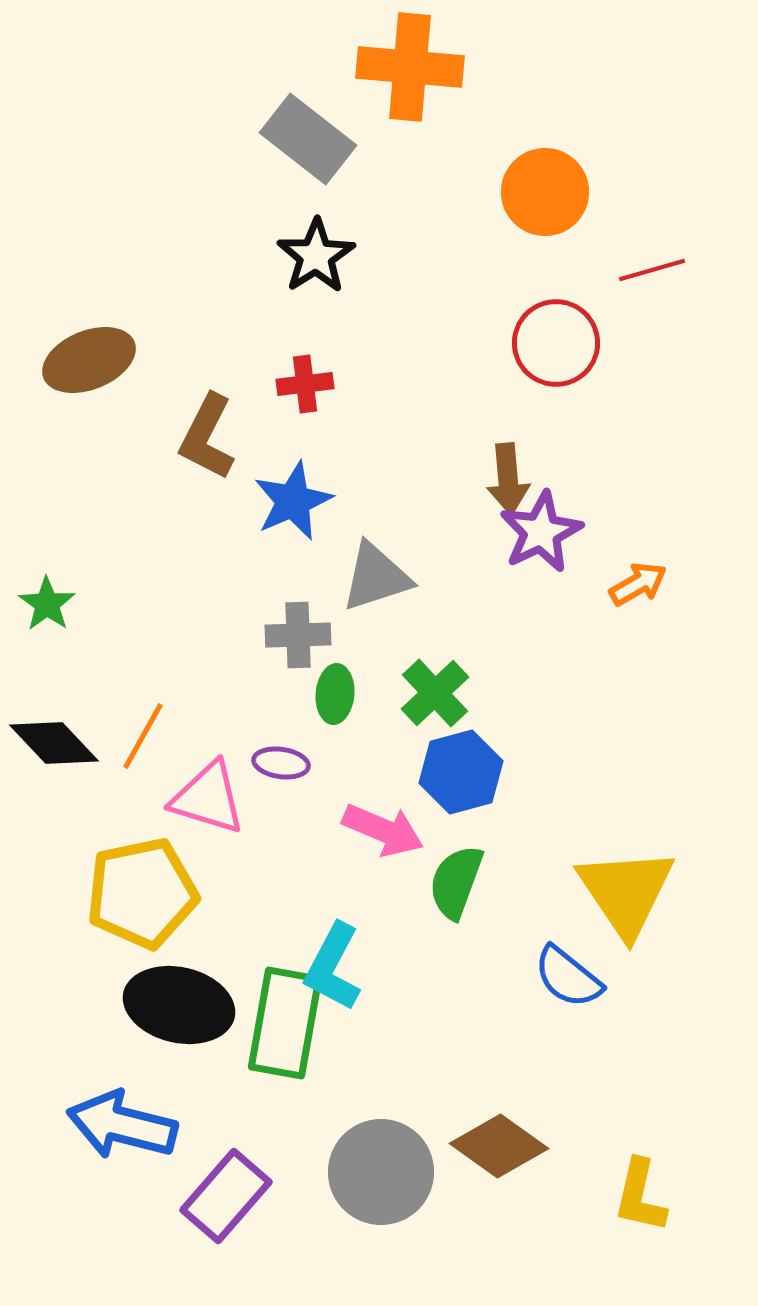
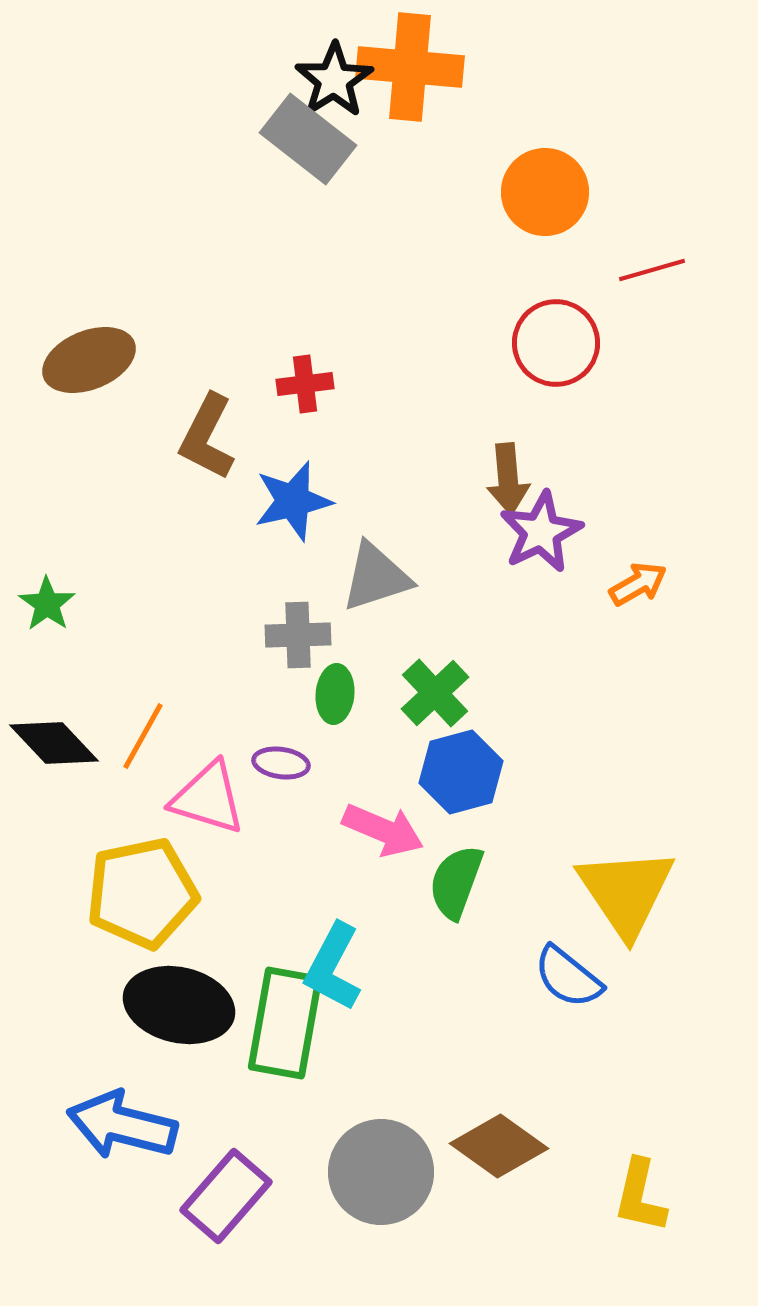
black star: moved 18 px right, 176 px up
blue star: rotated 10 degrees clockwise
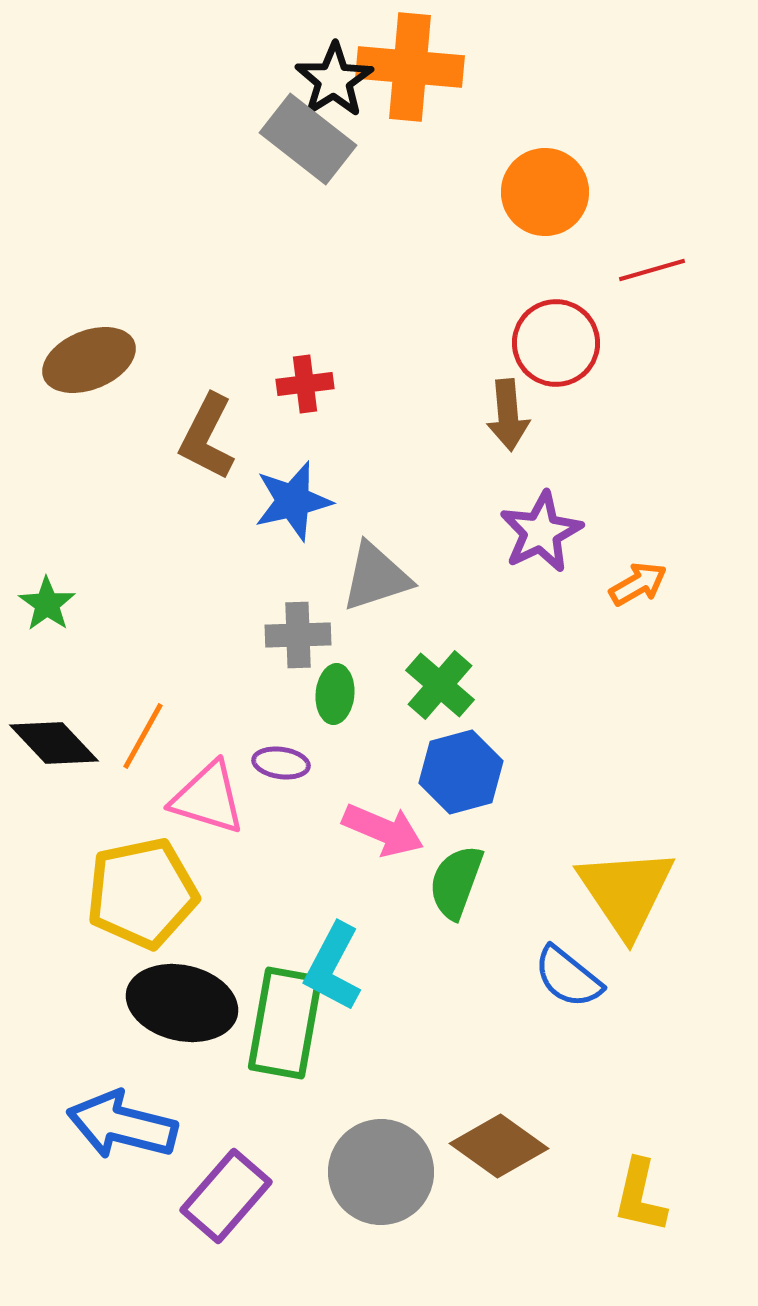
brown arrow: moved 64 px up
green cross: moved 5 px right, 8 px up; rotated 6 degrees counterclockwise
black ellipse: moved 3 px right, 2 px up
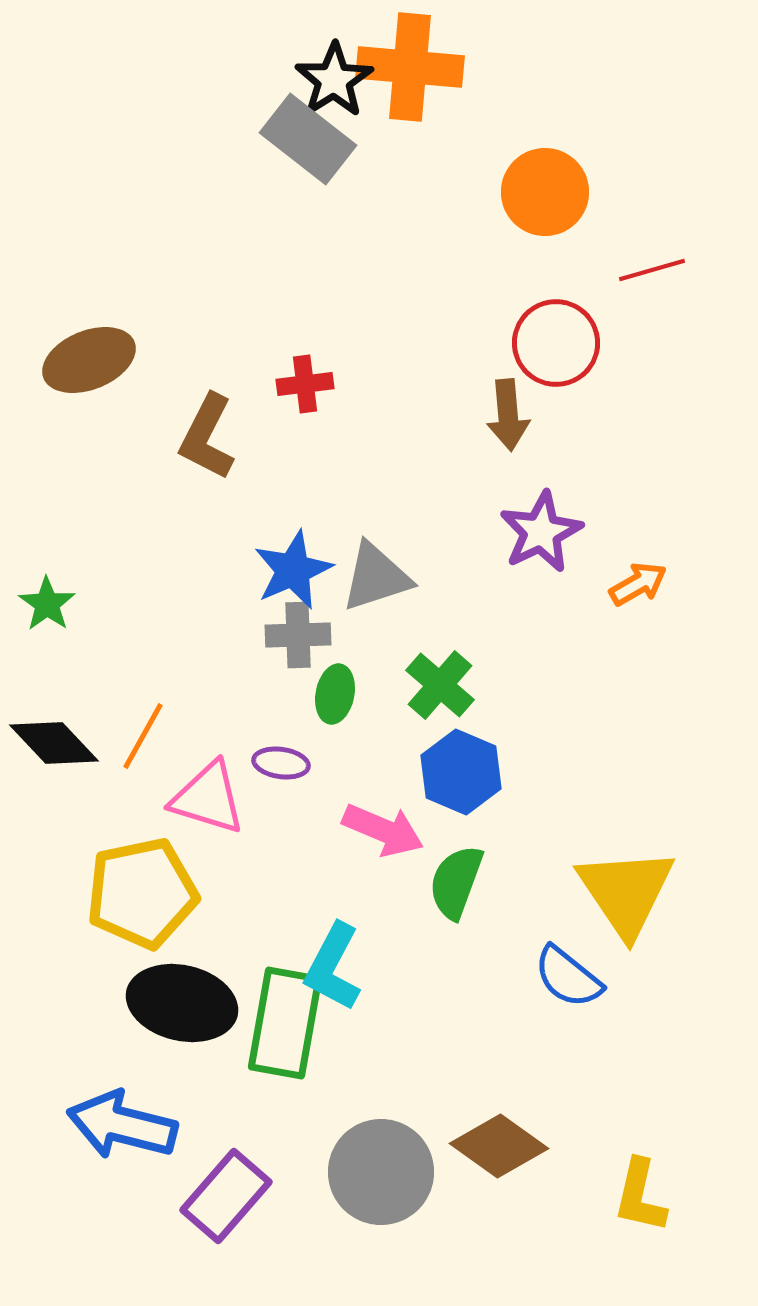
blue star: moved 69 px down; rotated 10 degrees counterclockwise
green ellipse: rotated 6 degrees clockwise
blue hexagon: rotated 22 degrees counterclockwise
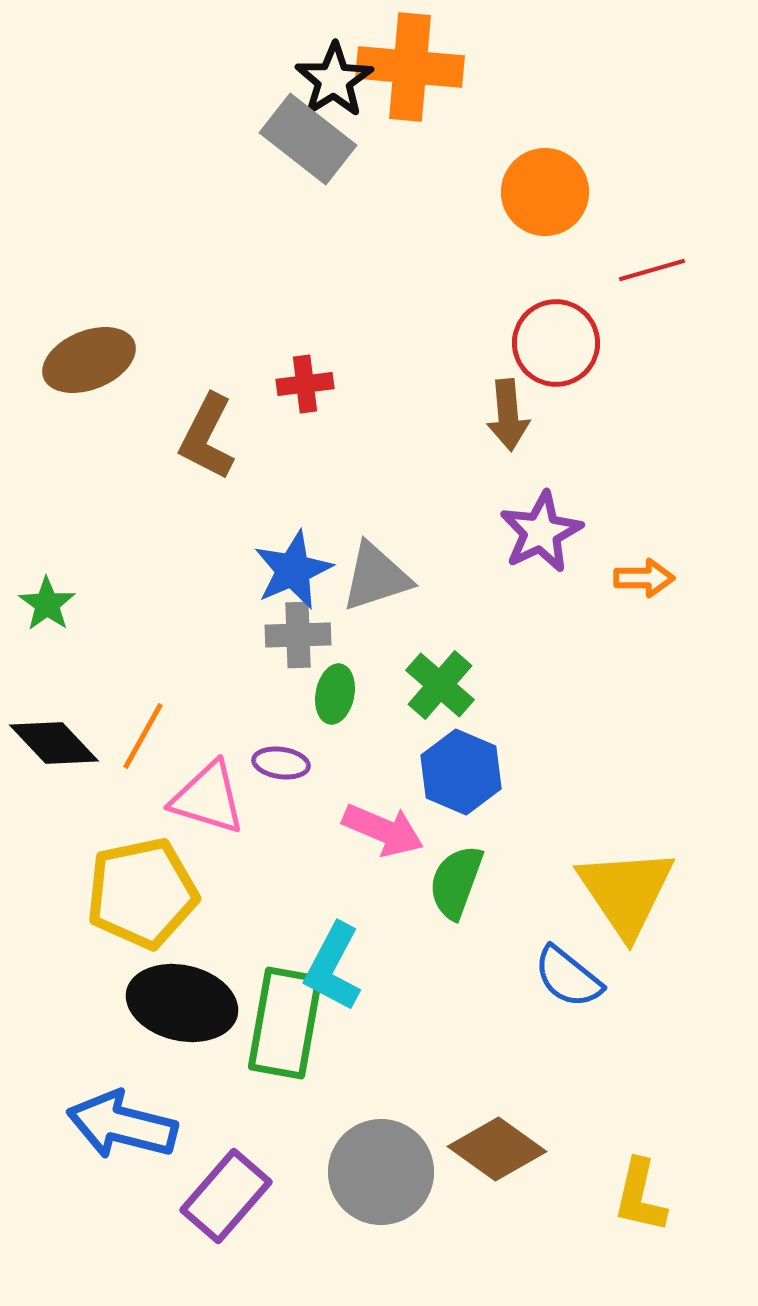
orange arrow: moved 6 px right, 6 px up; rotated 30 degrees clockwise
brown diamond: moved 2 px left, 3 px down
